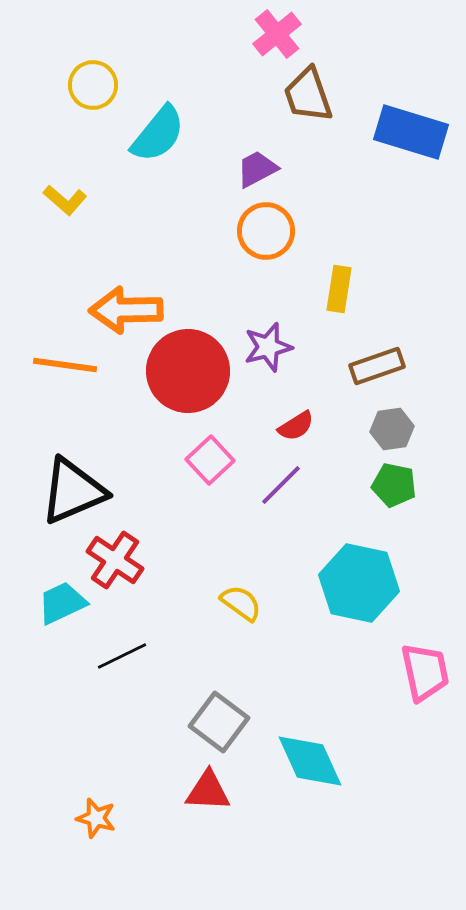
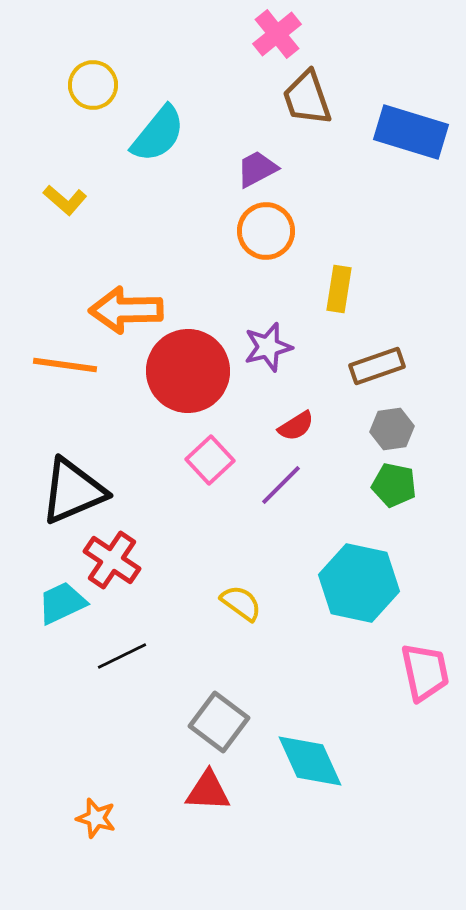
brown trapezoid: moved 1 px left, 3 px down
red cross: moved 3 px left
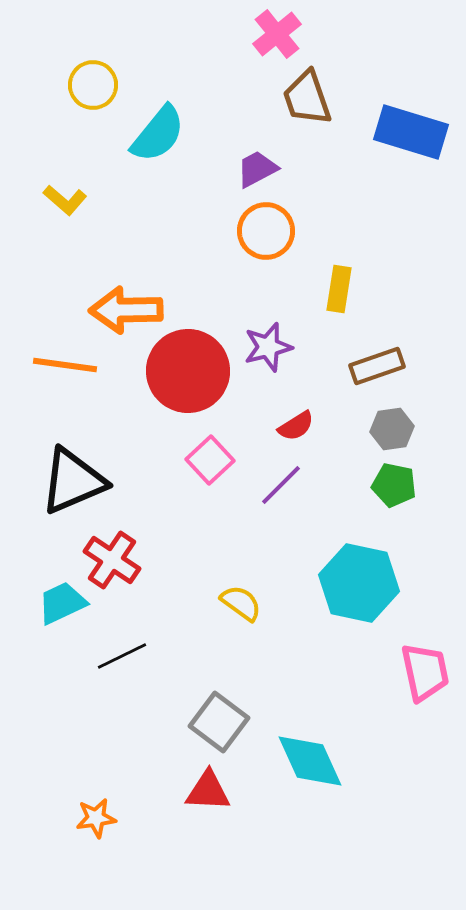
black triangle: moved 10 px up
orange star: rotated 24 degrees counterclockwise
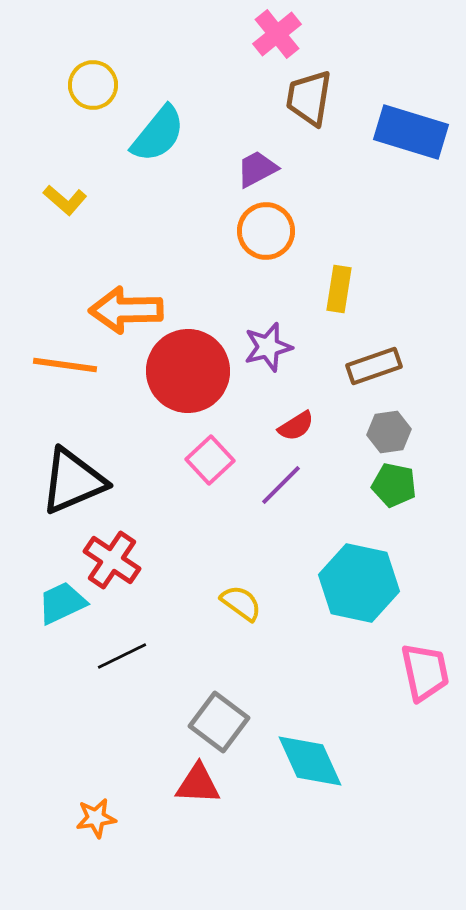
brown trapezoid: moved 2 px right; rotated 28 degrees clockwise
brown rectangle: moved 3 px left
gray hexagon: moved 3 px left, 3 px down
red triangle: moved 10 px left, 7 px up
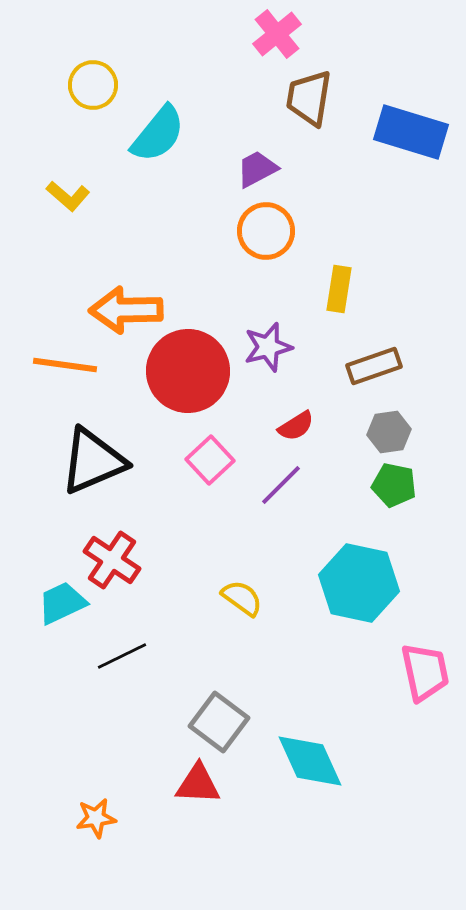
yellow L-shape: moved 3 px right, 4 px up
black triangle: moved 20 px right, 20 px up
yellow semicircle: moved 1 px right, 5 px up
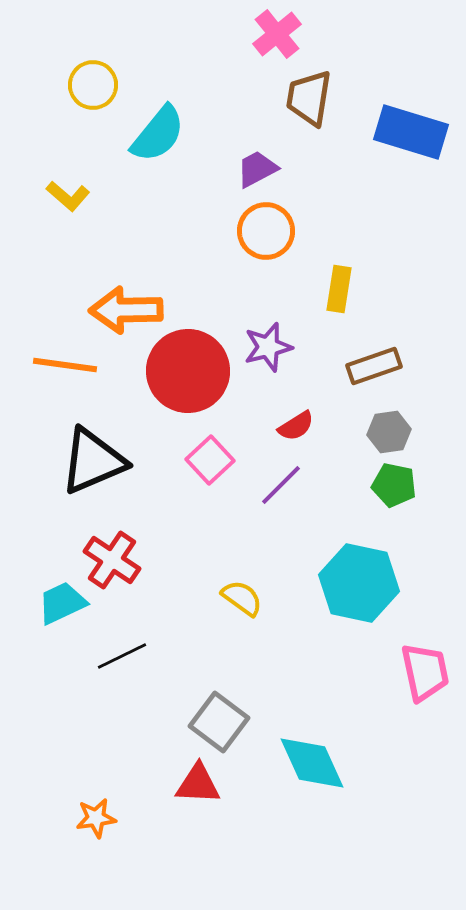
cyan diamond: moved 2 px right, 2 px down
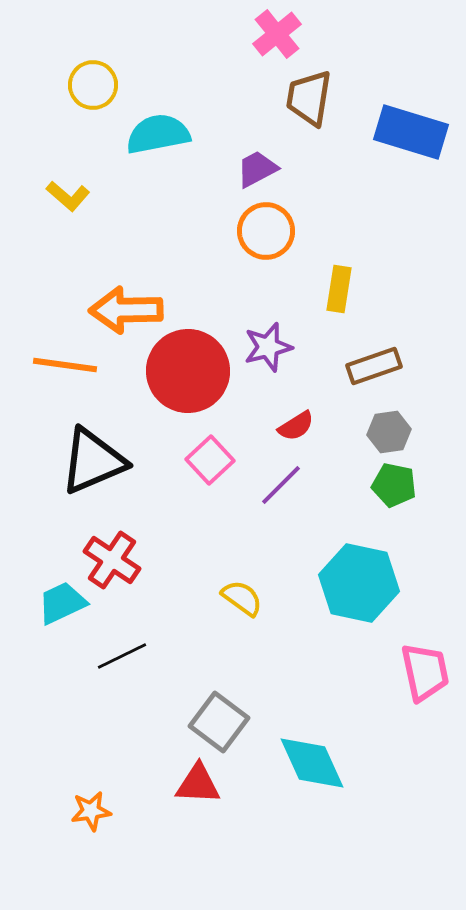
cyan semicircle: rotated 140 degrees counterclockwise
orange star: moved 5 px left, 7 px up
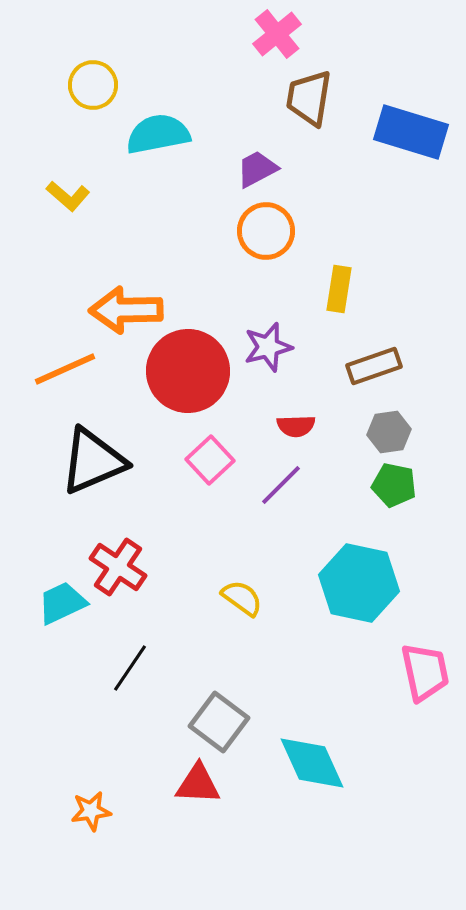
orange line: moved 4 px down; rotated 32 degrees counterclockwise
red semicircle: rotated 30 degrees clockwise
red cross: moved 6 px right, 7 px down
black line: moved 8 px right, 12 px down; rotated 30 degrees counterclockwise
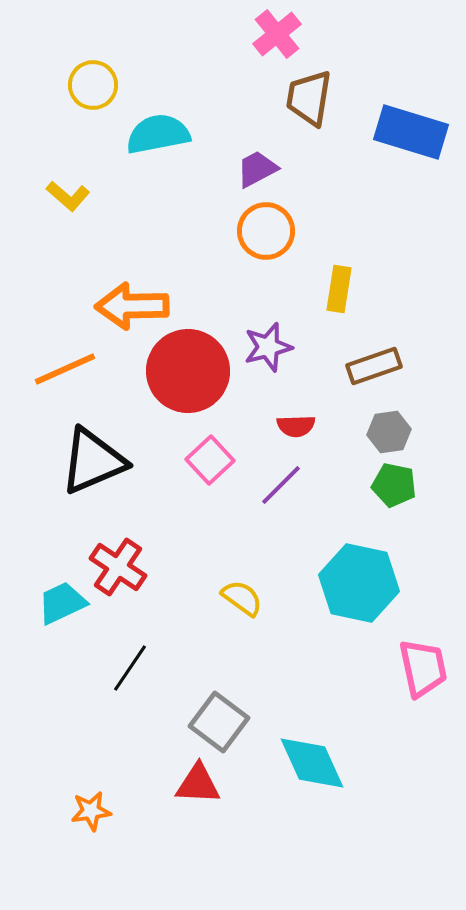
orange arrow: moved 6 px right, 4 px up
pink trapezoid: moved 2 px left, 4 px up
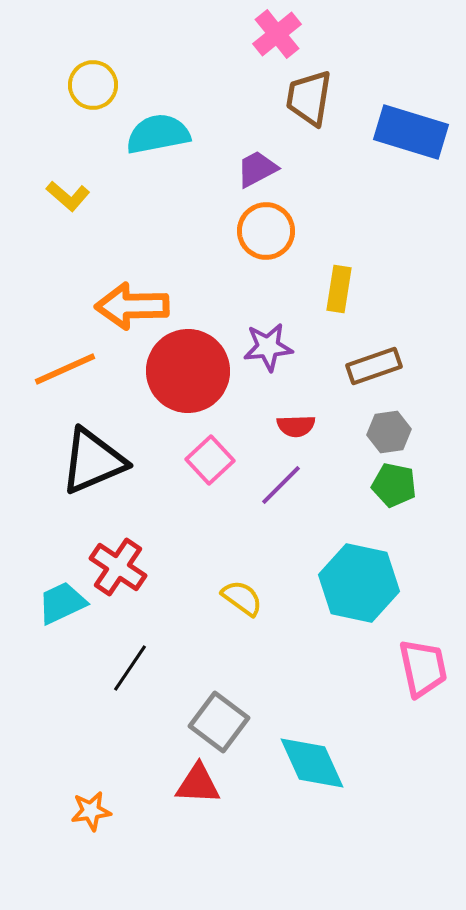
purple star: rotated 9 degrees clockwise
